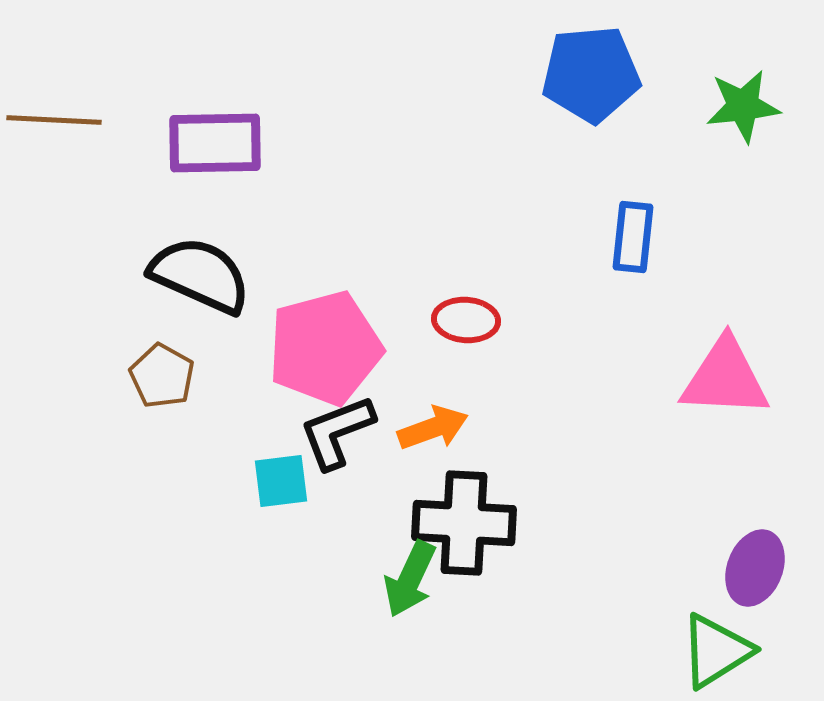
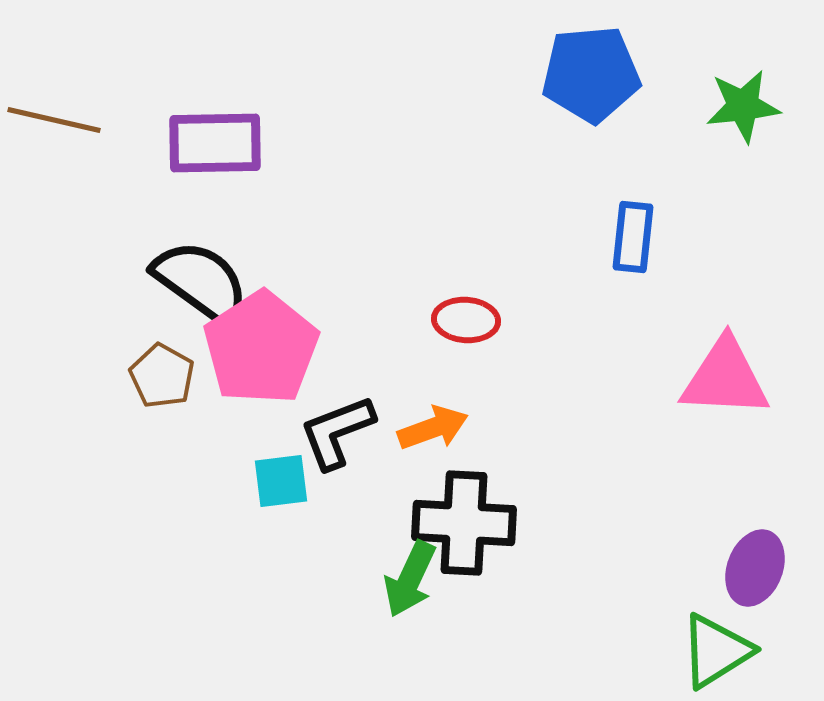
brown line: rotated 10 degrees clockwise
black semicircle: moved 1 px right, 7 px down; rotated 12 degrees clockwise
pink pentagon: moved 64 px left; rotated 18 degrees counterclockwise
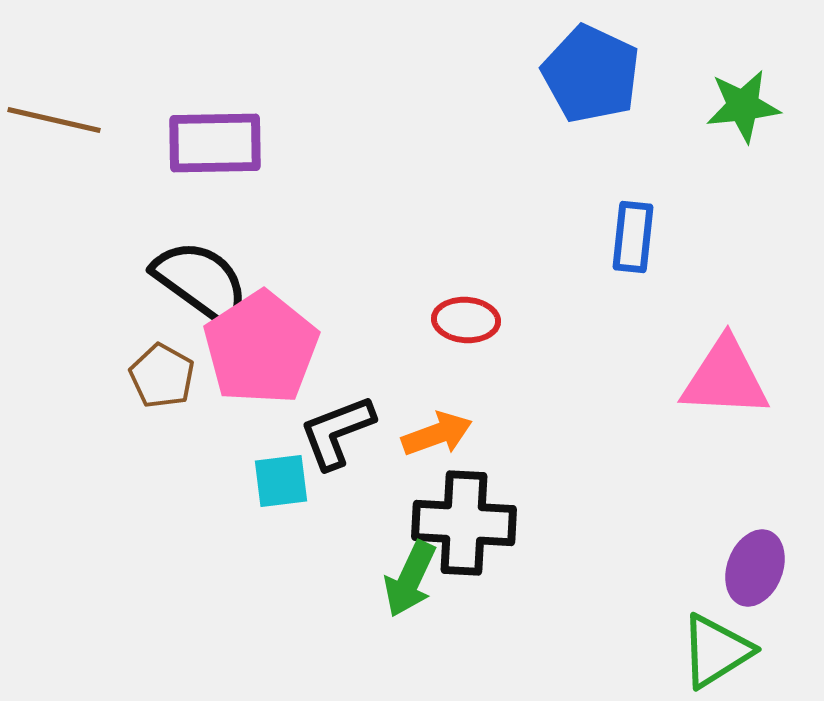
blue pentagon: rotated 30 degrees clockwise
orange arrow: moved 4 px right, 6 px down
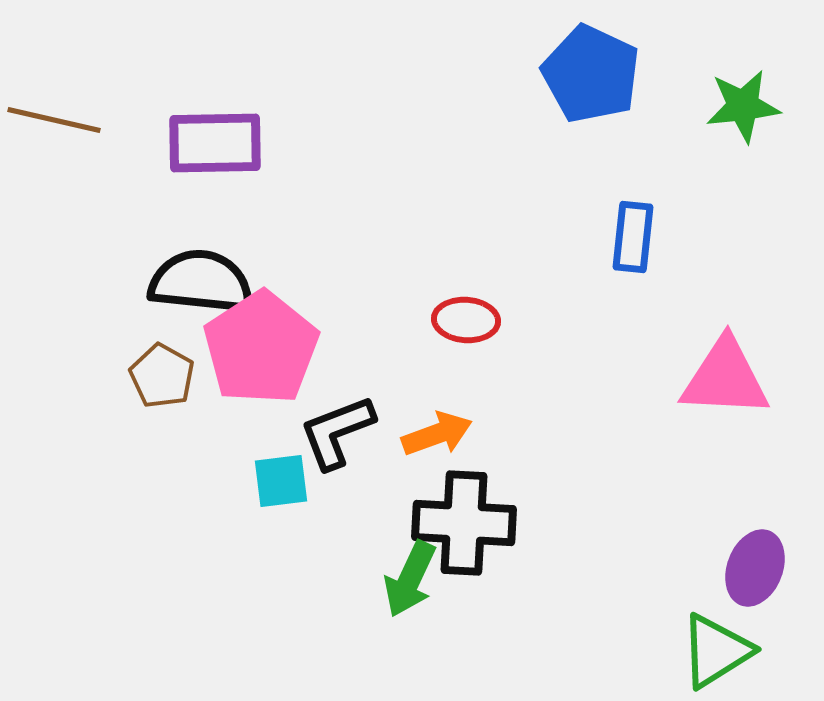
black semicircle: rotated 30 degrees counterclockwise
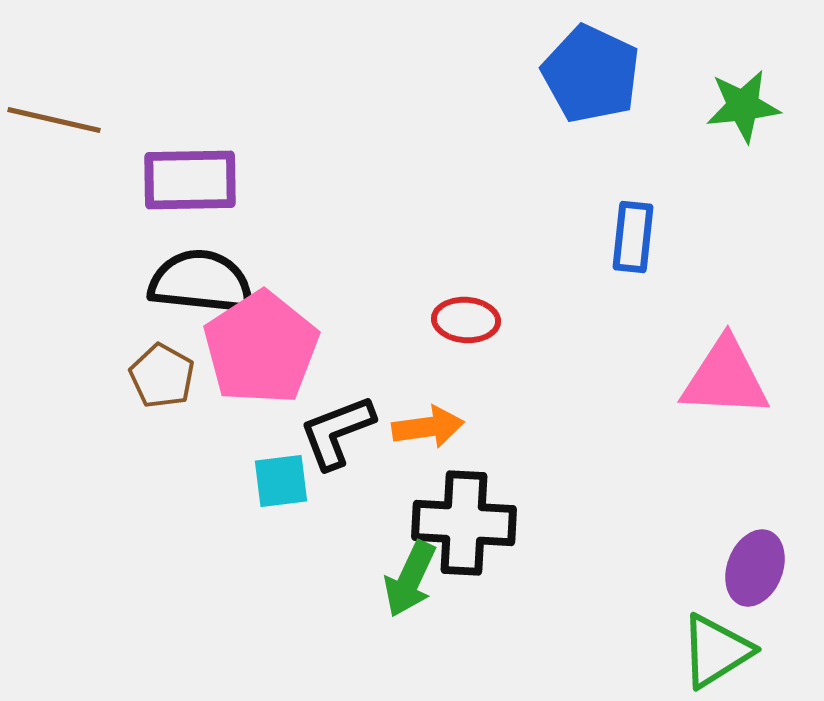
purple rectangle: moved 25 px left, 37 px down
orange arrow: moved 9 px left, 7 px up; rotated 12 degrees clockwise
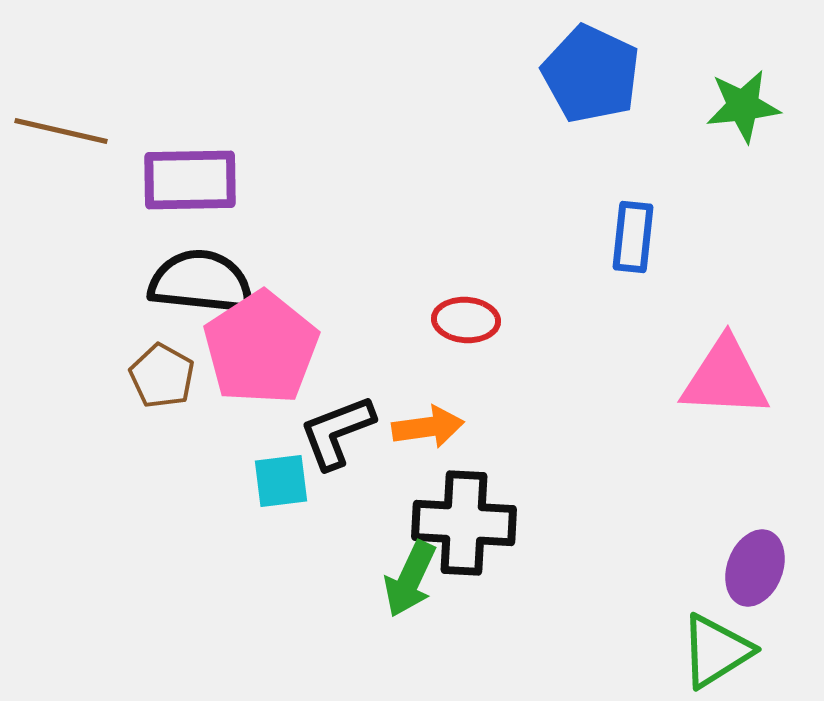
brown line: moved 7 px right, 11 px down
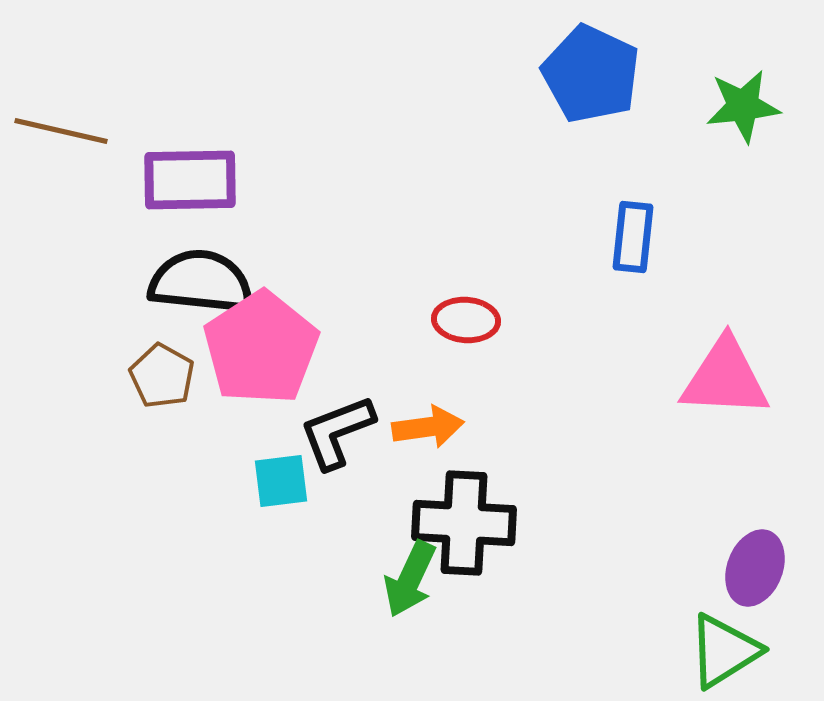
green triangle: moved 8 px right
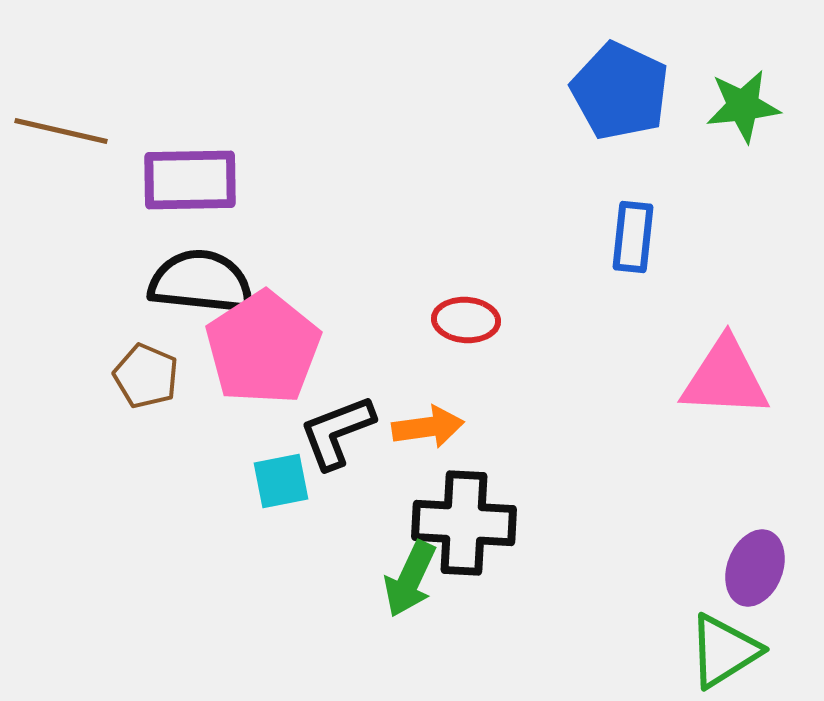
blue pentagon: moved 29 px right, 17 px down
pink pentagon: moved 2 px right
brown pentagon: moved 16 px left; rotated 6 degrees counterclockwise
cyan square: rotated 4 degrees counterclockwise
